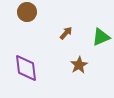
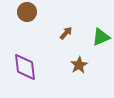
purple diamond: moved 1 px left, 1 px up
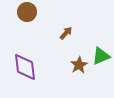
green triangle: moved 19 px down
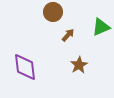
brown circle: moved 26 px right
brown arrow: moved 2 px right, 2 px down
green triangle: moved 29 px up
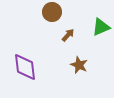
brown circle: moved 1 px left
brown star: rotated 18 degrees counterclockwise
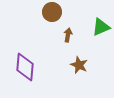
brown arrow: rotated 32 degrees counterclockwise
purple diamond: rotated 12 degrees clockwise
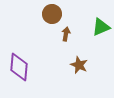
brown circle: moved 2 px down
brown arrow: moved 2 px left, 1 px up
purple diamond: moved 6 px left
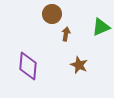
purple diamond: moved 9 px right, 1 px up
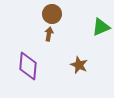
brown arrow: moved 17 px left
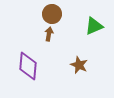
green triangle: moved 7 px left, 1 px up
